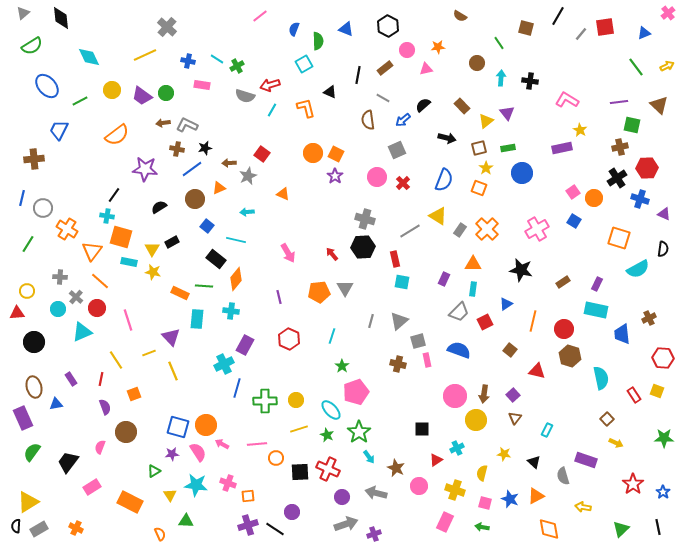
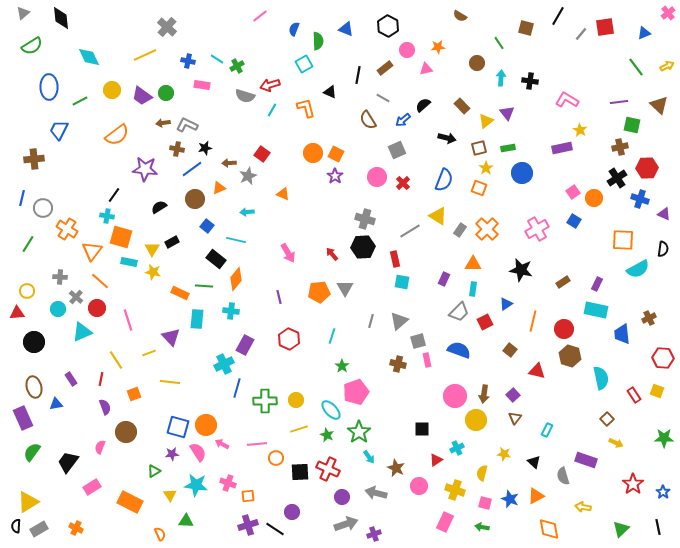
blue ellipse at (47, 86): moved 2 px right, 1 px down; rotated 40 degrees clockwise
brown semicircle at (368, 120): rotated 24 degrees counterclockwise
orange square at (619, 238): moved 4 px right, 2 px down; rotated 15 degrees counterclockwise
yellow line at (173, 371): moved 3 px left, 11 px down; rotated 60 degrees counterclockwise
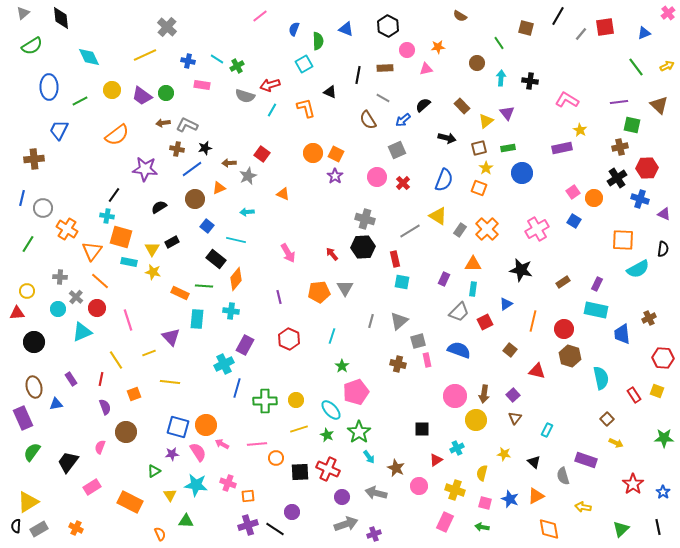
brown rectangle at (385, 68): rotated 35 degrees clockwise
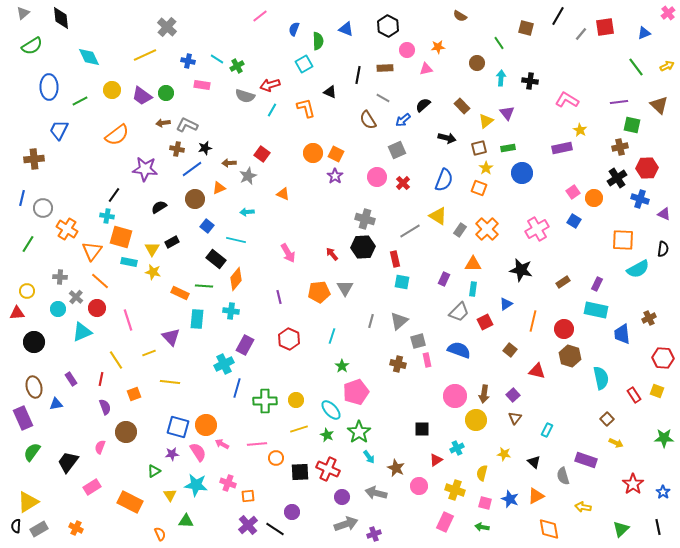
purple cross at (248, 525): rotated 24 degrees counterclockwise
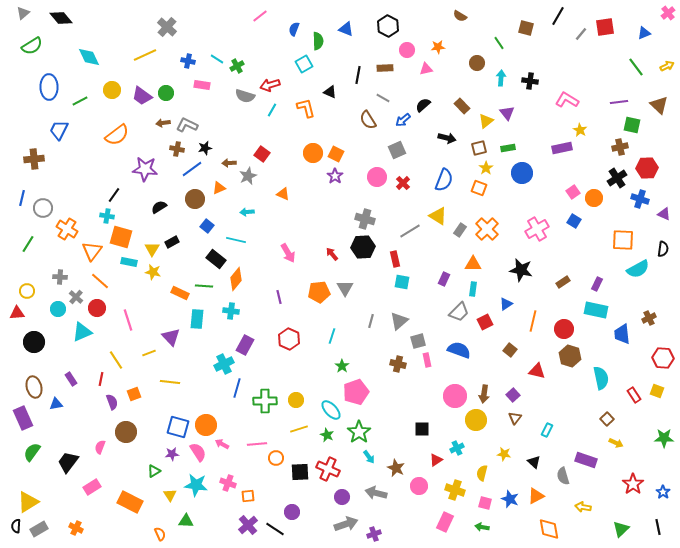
black diamond at (61, 18): rotated 35 degrees counterclockwise
purple semicircle at (105, 407): moved 7 px right, 5 px up
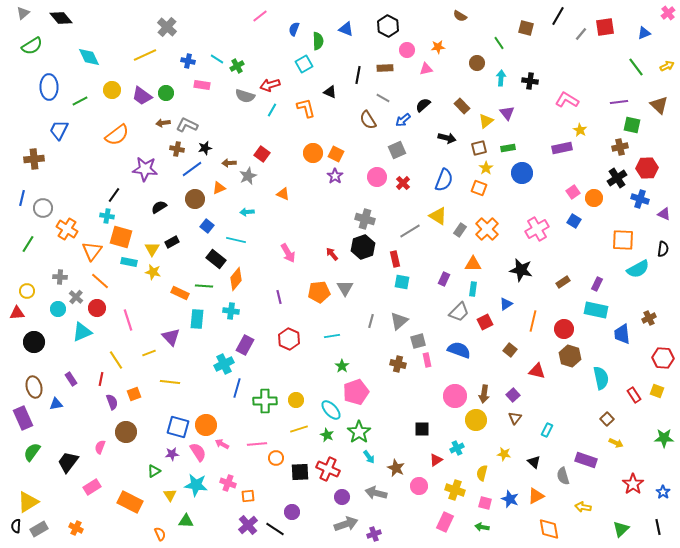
black hexagon at (363, 247): rotated 15 degrees counterclockwise
cyan line at (332, 336): rotated 63 degrees clockwise
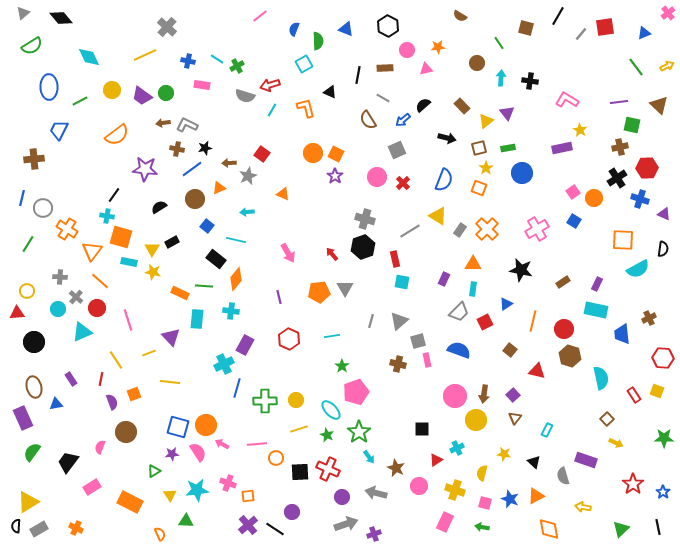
cyan star at (196, 485): moved 1 px right, 5 px down; rotated 15 degrees counterclockwise
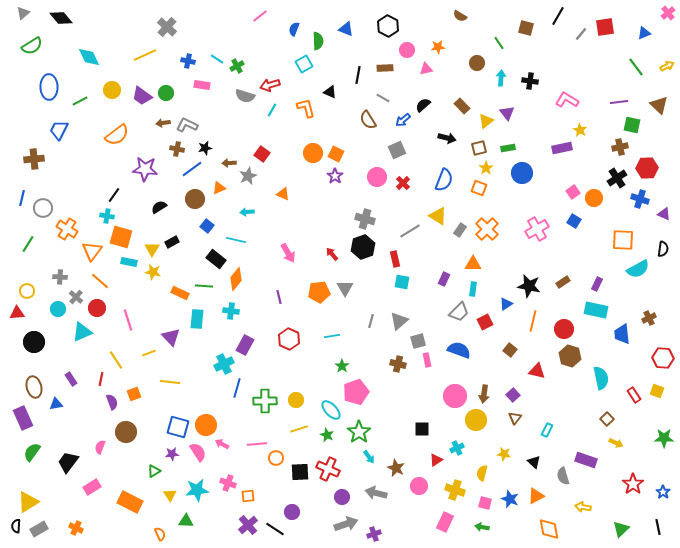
black star at (521, 270): moved 8 px right, 16 px down
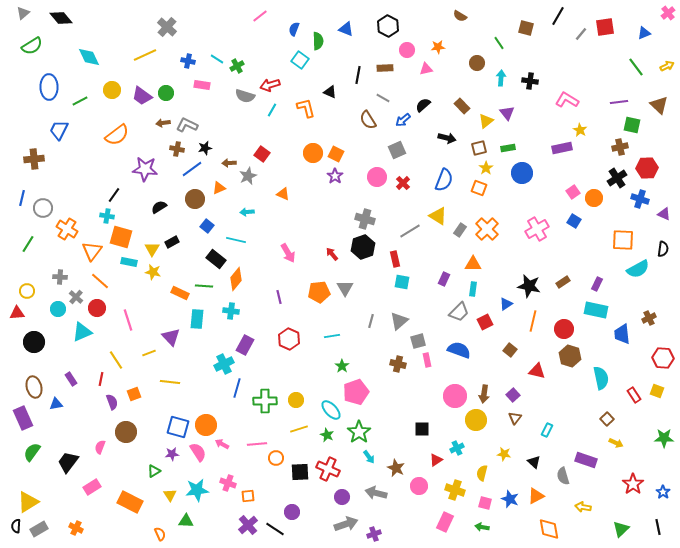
cyan square at (304, 64): moved 4 px left, 4 px up; rotated 24 degrees counterclockwise
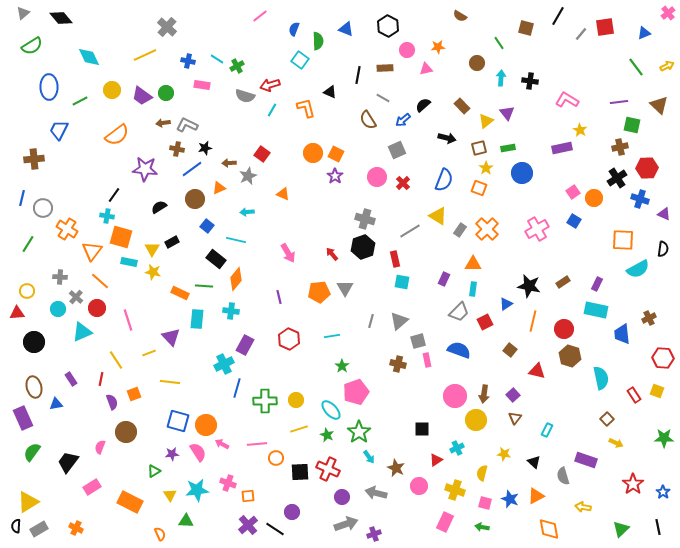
blue square at (178, 427): moved 6 px up
